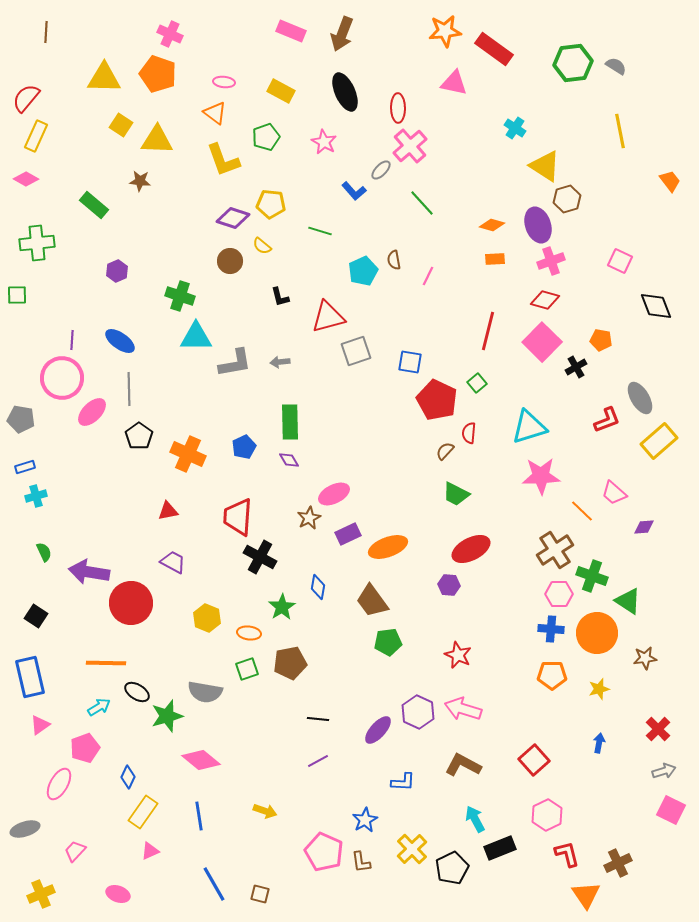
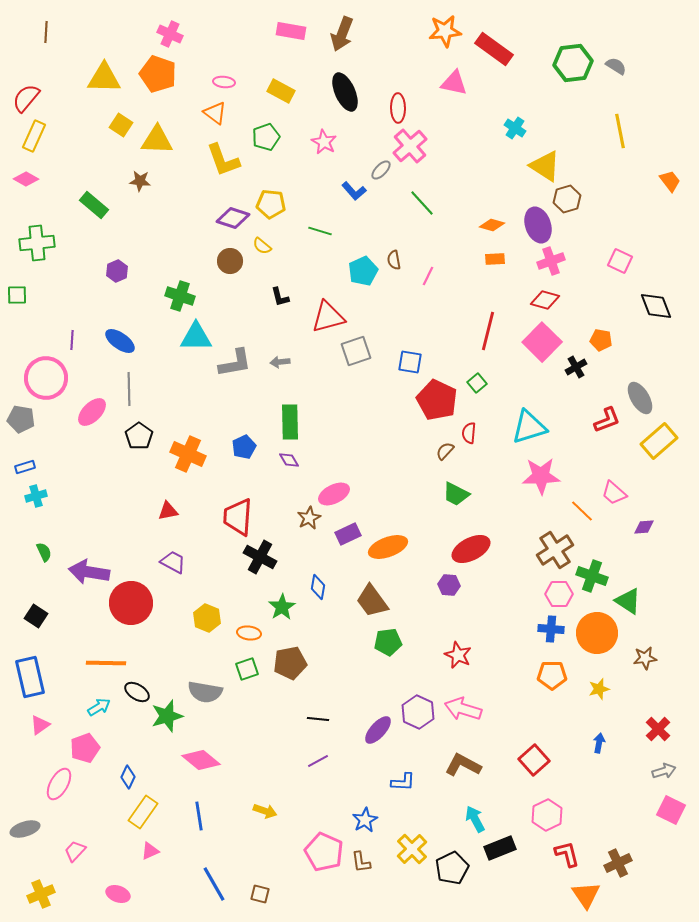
pink rectangle at (291, 31): rotated 12 degrees counterclockwise
yellow rectangle at (36, 136): moved 2 px left
pink circle at (62, 378): moved 16 px left
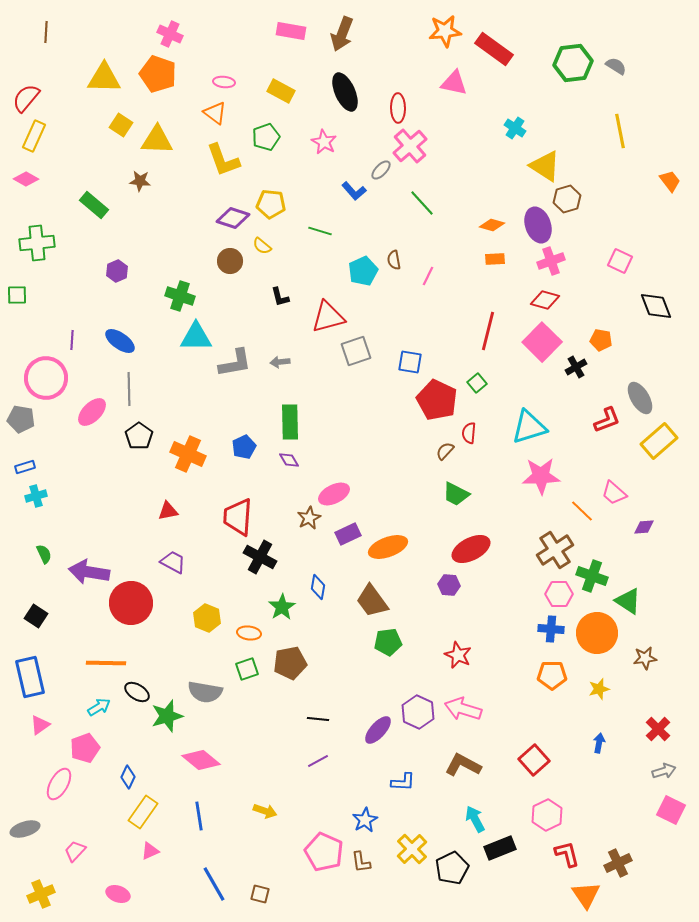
green semicircle at (44, 552): moved 2 px down
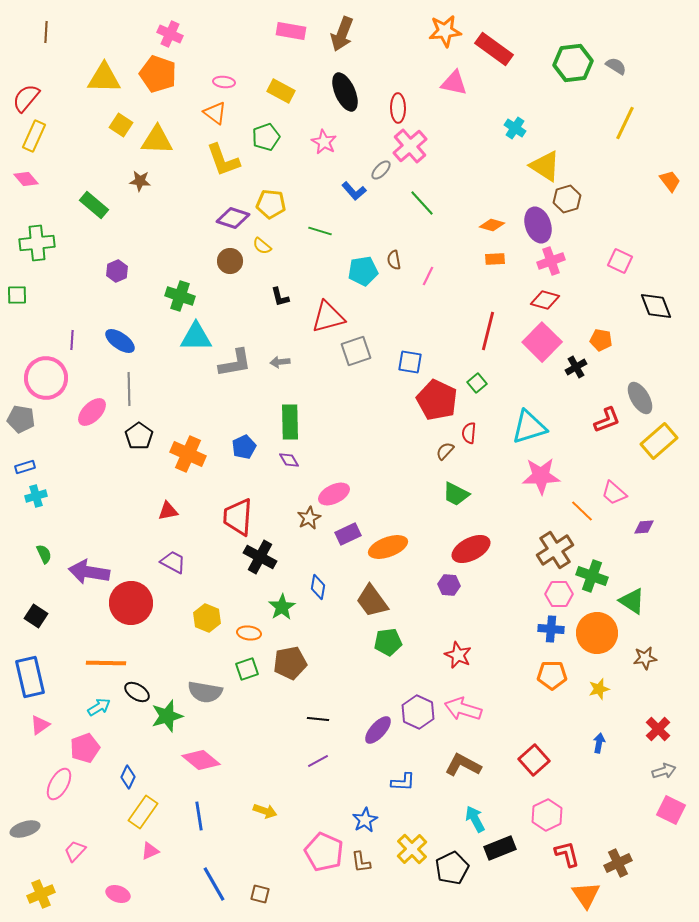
yellow line at (620, 131): moved 5 px right, 8 px up; rotated 36 degrees clockwise
pink diamond at (26, 179): rotated 20 degrees clockwise
cyan pentagon at (363, 271): rotated 16 degrees clockwise
green triangle at (628, 601): moved 4 px right
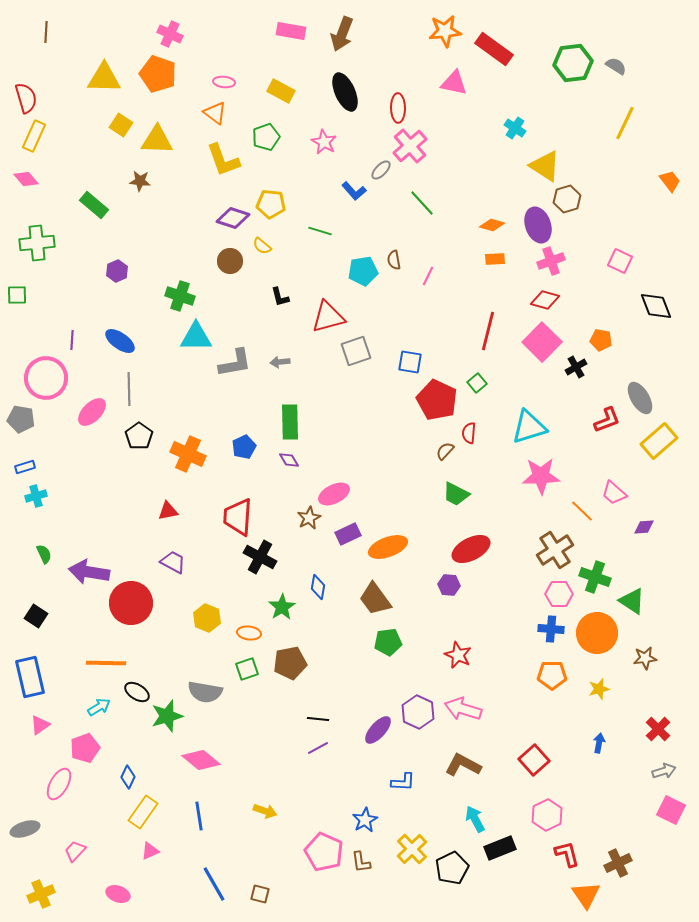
red semicircle at (26, 98): rotated 124 degrees clockwise
green cross at (592, 576): moved 3 px right, 1 px down
brown trapezoid at (372, 601): moved 3 px right, 2 px up
purple line at (318, 761): moved 13 px up
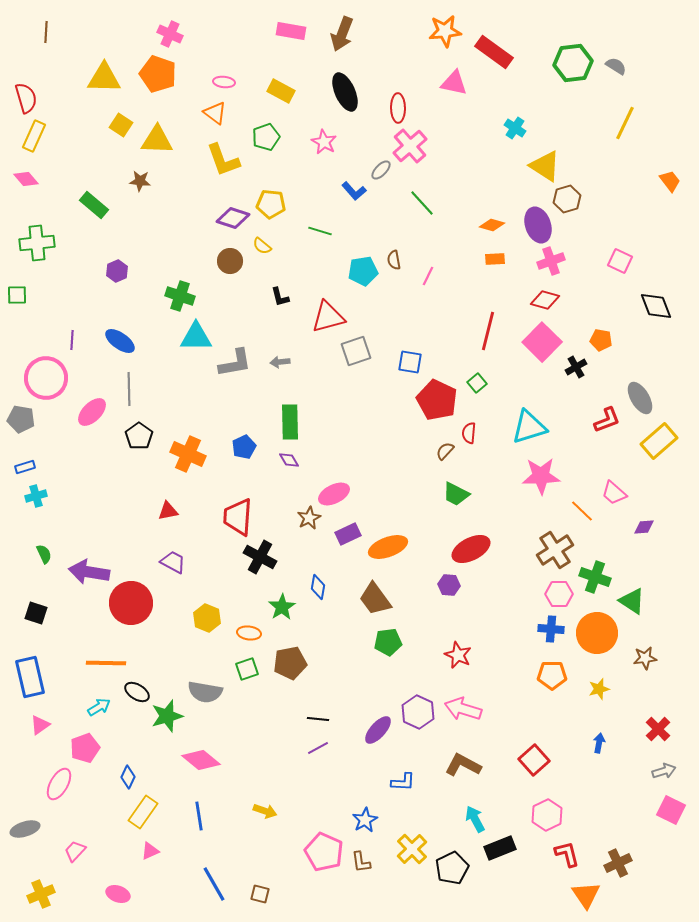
red rectangle at (494, 49): moved 3 px down
black square at (36, 616): moved 3 px up; rotated 15 degrees counterclockwise
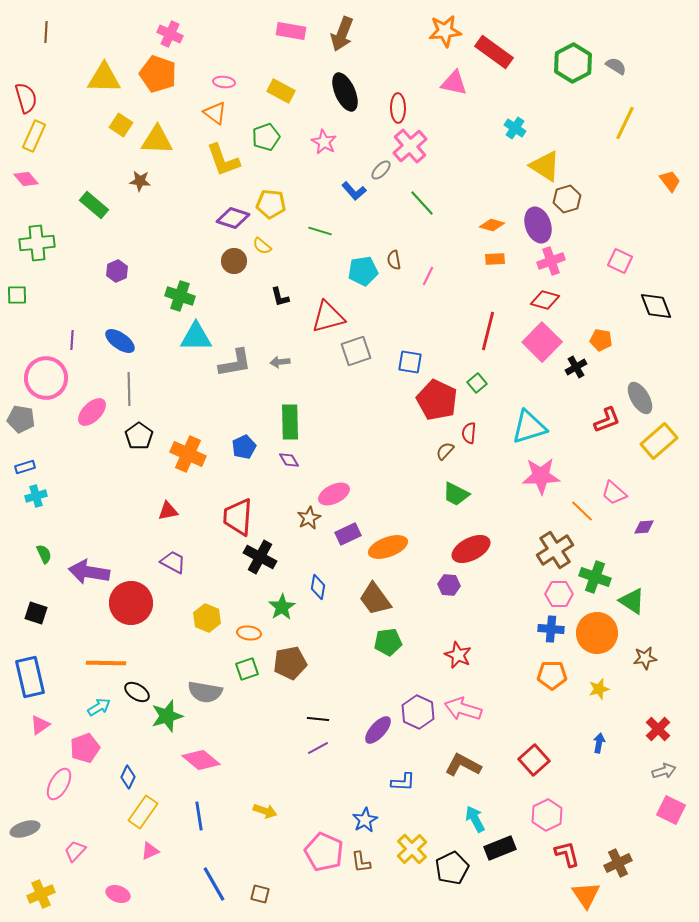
green hexagon at (573, 63): rotated 21 degrees counterclockwise
brown circle at (230, 261): moved 4 px right
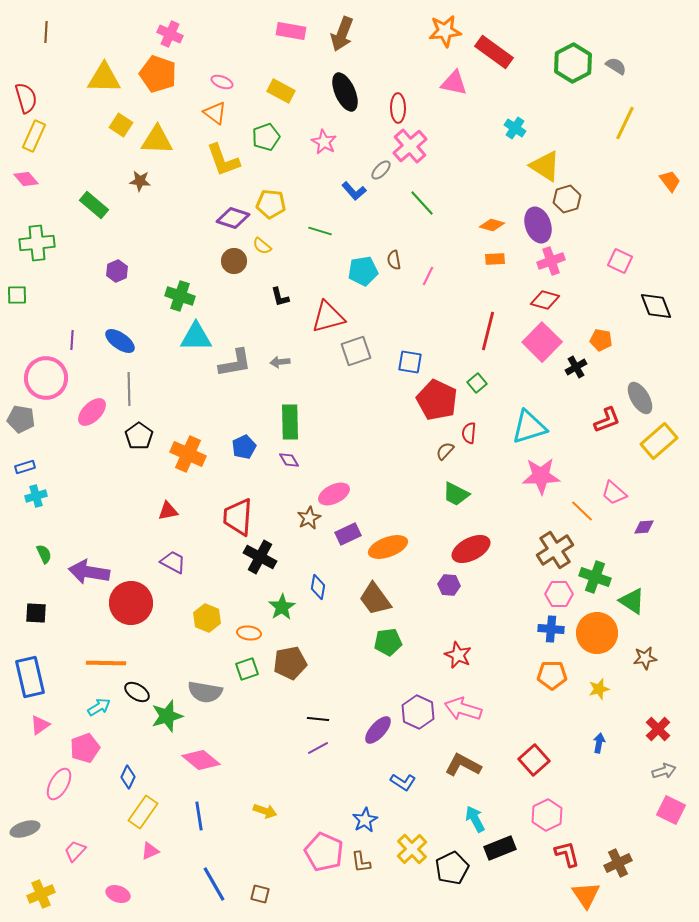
pink ellipse at (224, 82): moved 2 px left; rotated 15 degrees clockwise
black square at (36, 613): rotated 15 degrees counterclockwise
blue L-shape at (403, 782): rotated 30 degrees clockwise
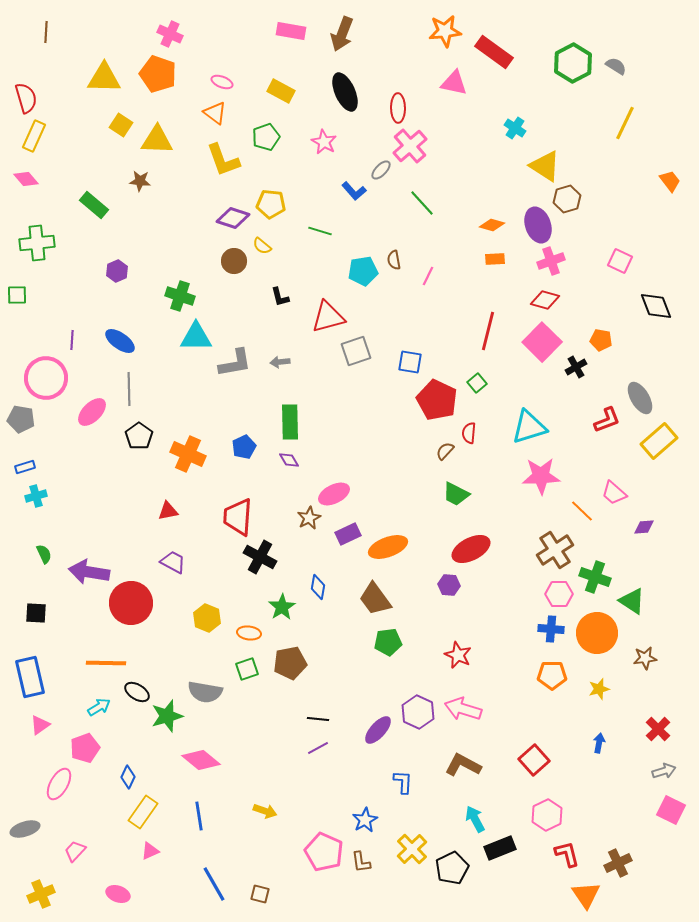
blue L-shape at (403, 782): rotated 120 degrees counterclockwise
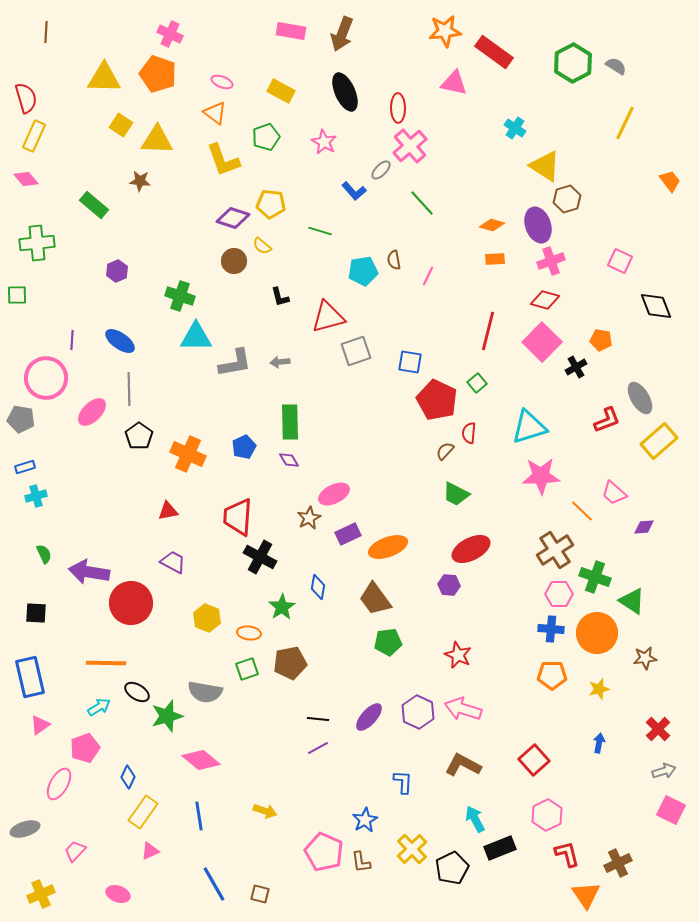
purple ellipse at (378, 730): moved 9 px left, 13 px up
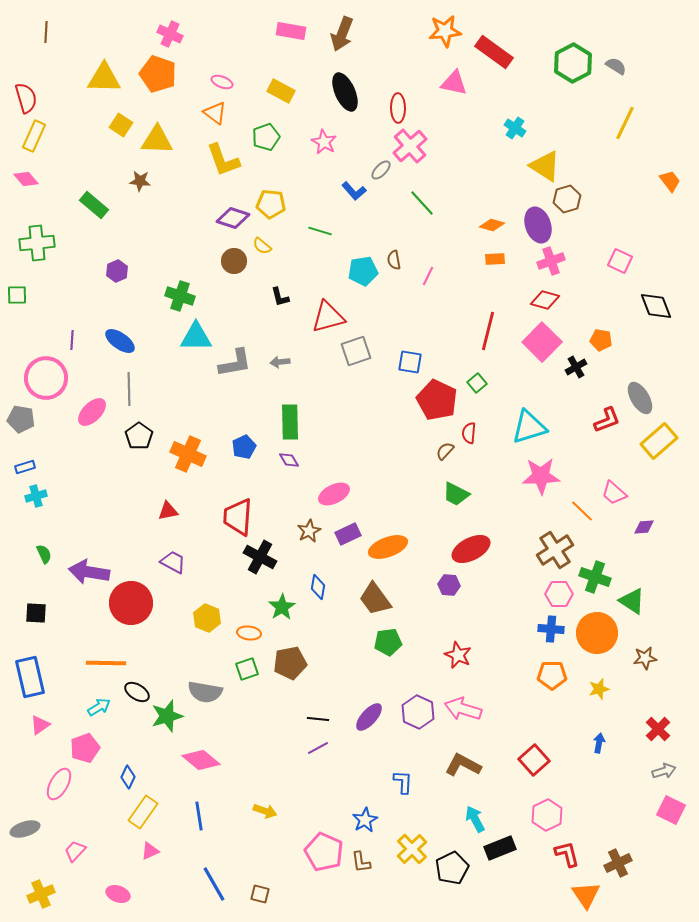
brown star at (309, 518): moved 13 px down
